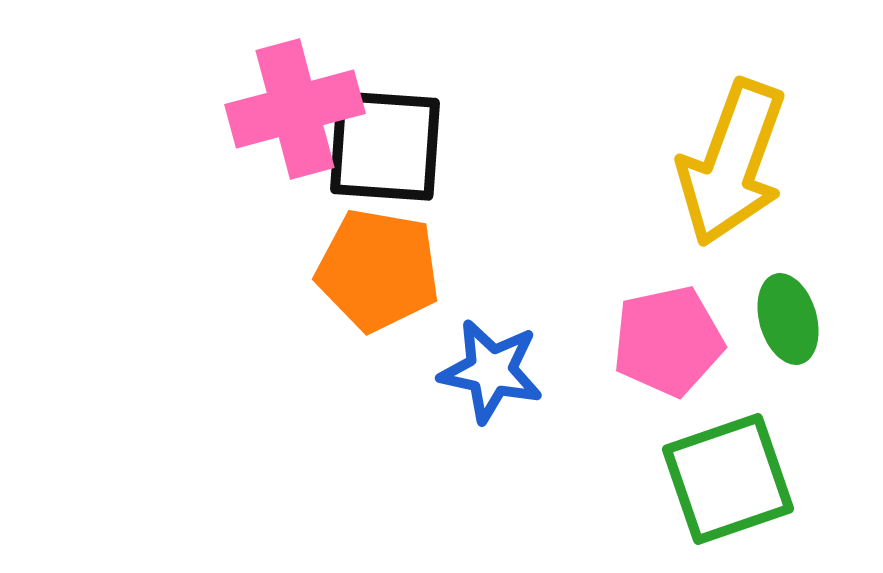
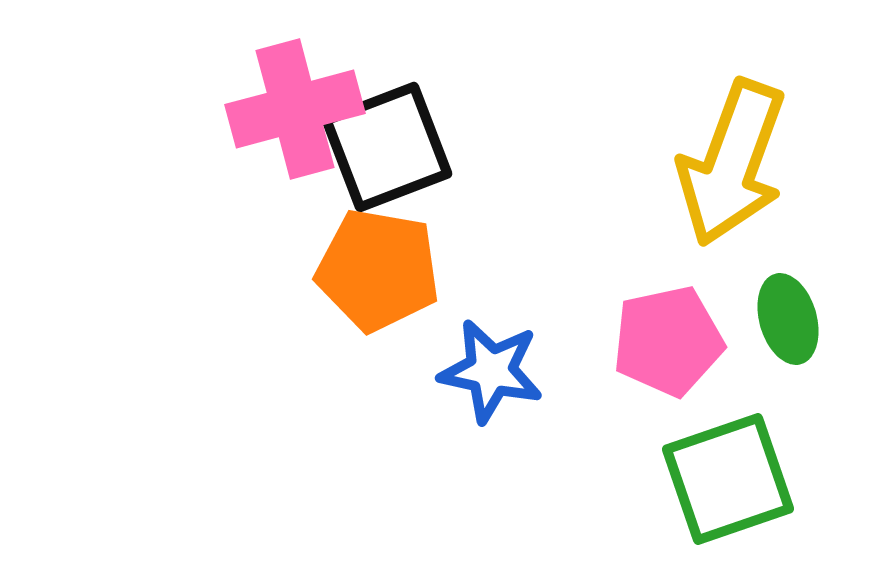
black square: moved 2 px right, 1 px down; rotated 25 degrees counterclockwise
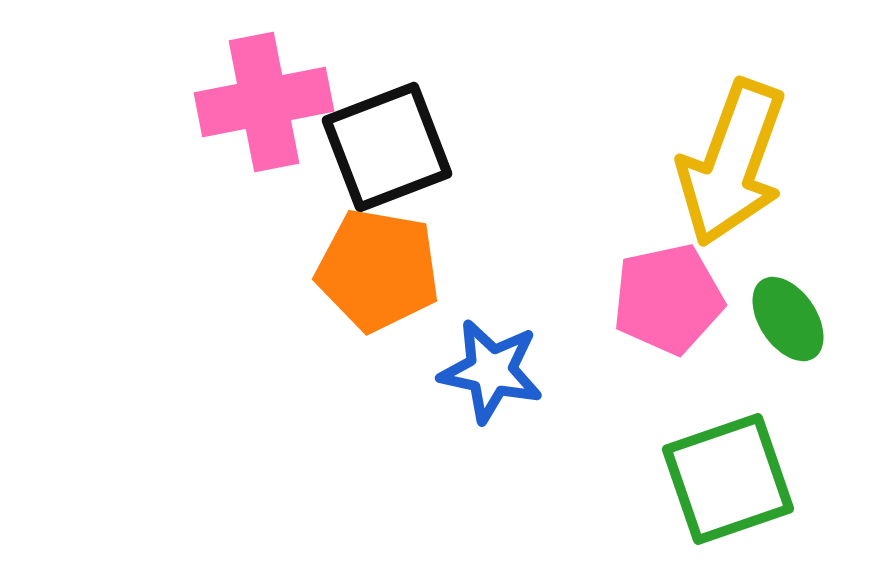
pink cross: moved 31 px left, 7 px up; rotated 4 degrees clockwise
green ellipse: rotated 18 degrees counterclockwise
pink pentagon: moved 42 px up
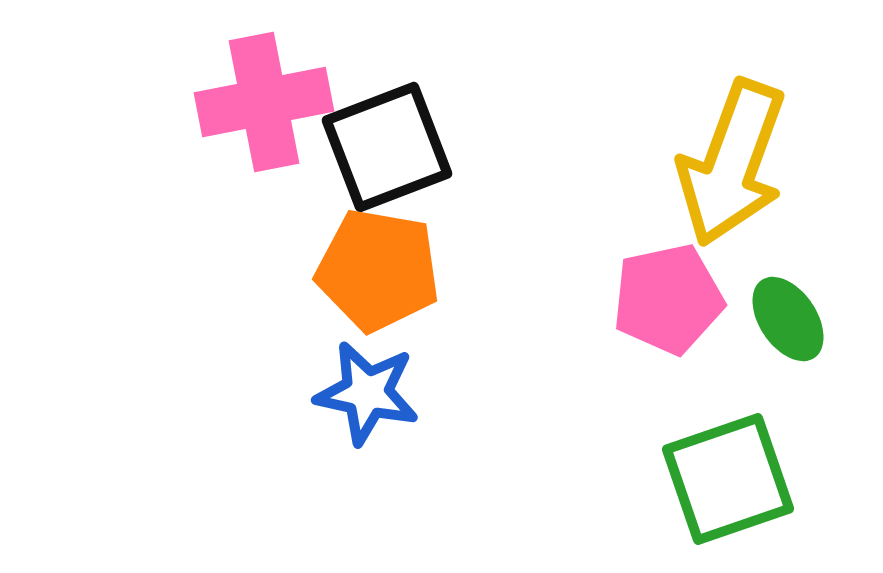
blue star: moved 124 px left, 22 px down
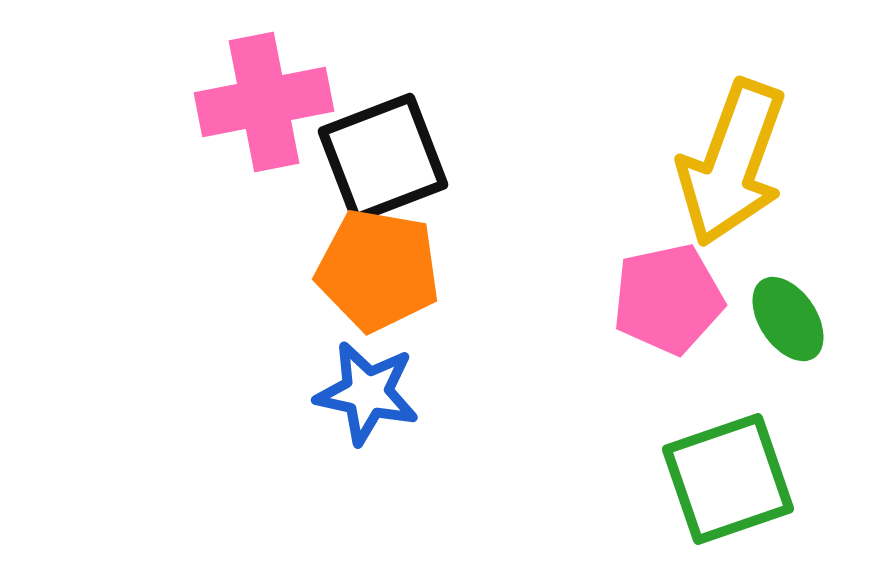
black square: moved 4 px left, 11 px down
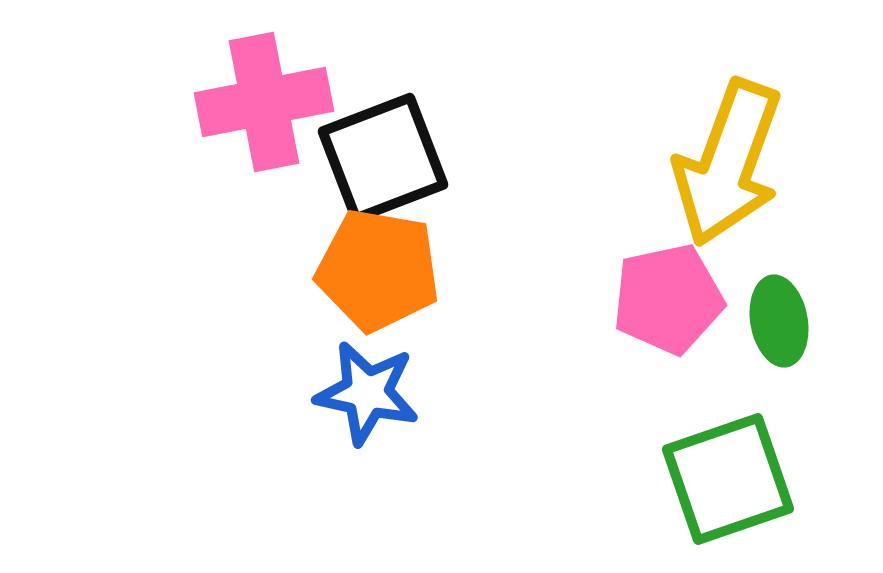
yellow arrow: moved 4 px left
green ellipse: moved 9 px left, 2 px down; rotated 24 degrees clockwise
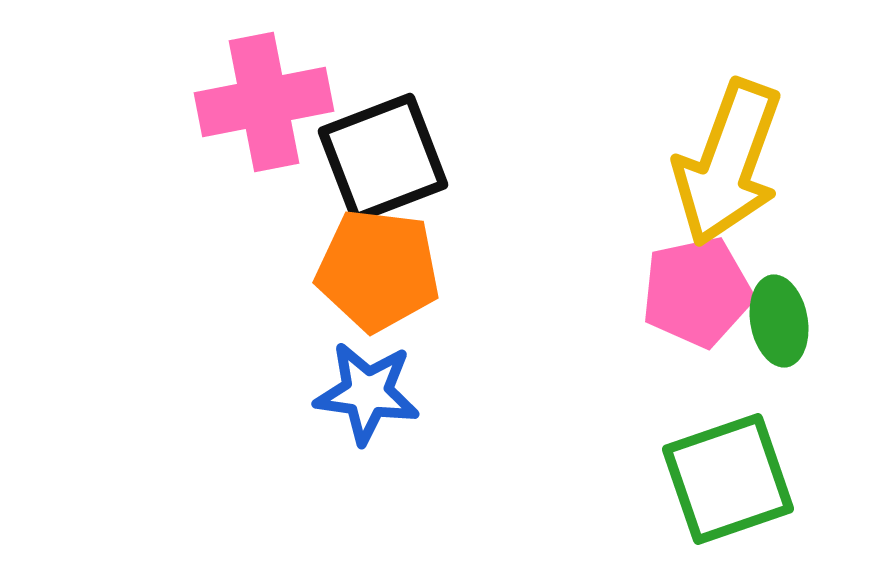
orange pentagon: rotated 3 degrees counterclockwise
pink pentagon: moved 29 px right, 7 px up
blue star: rotated 4 degrees counterclockwise
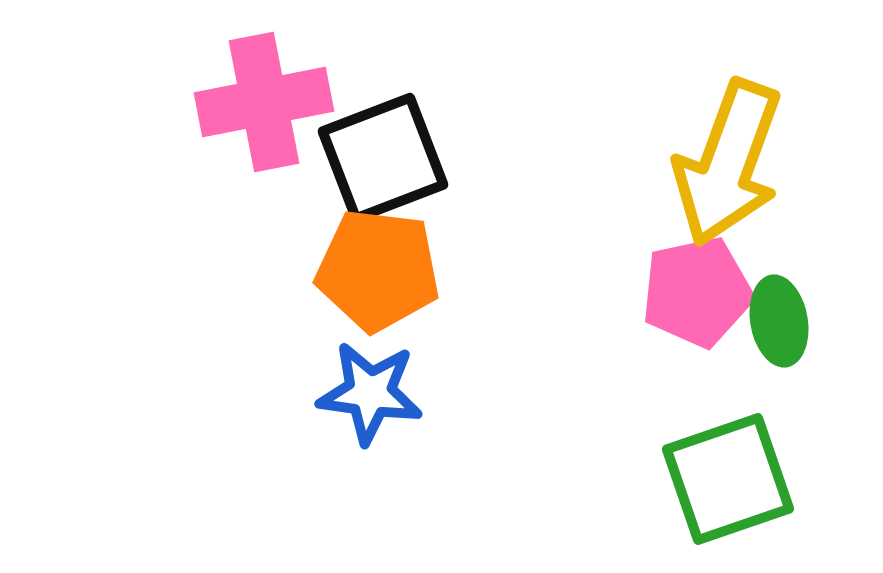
blue star: moved 3 px right
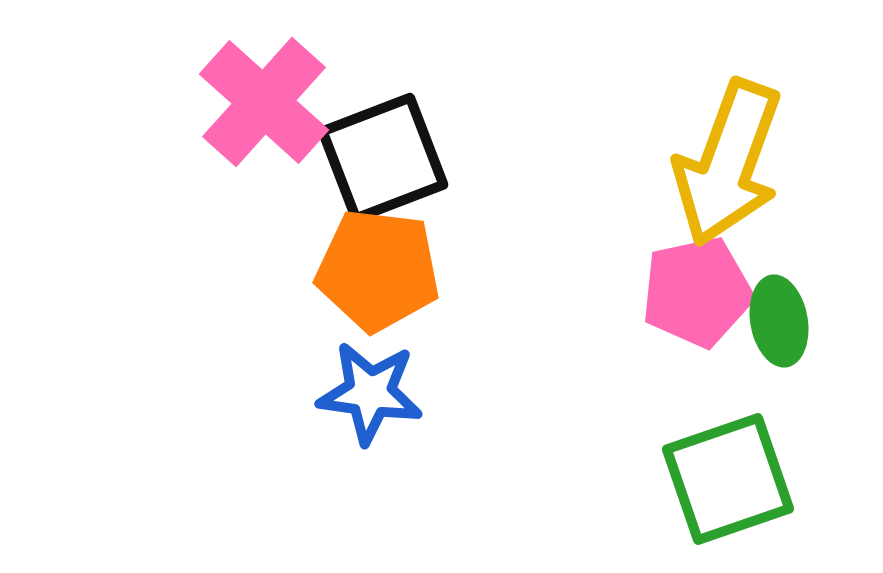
pink cross: rotated 37 degrees counterclockwise
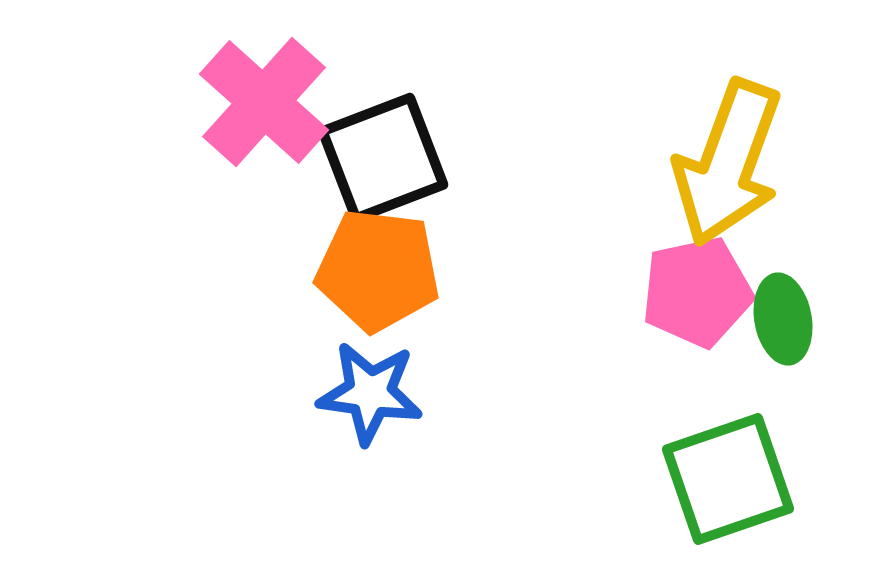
green ellipse: moved 4 px right, 2 px up
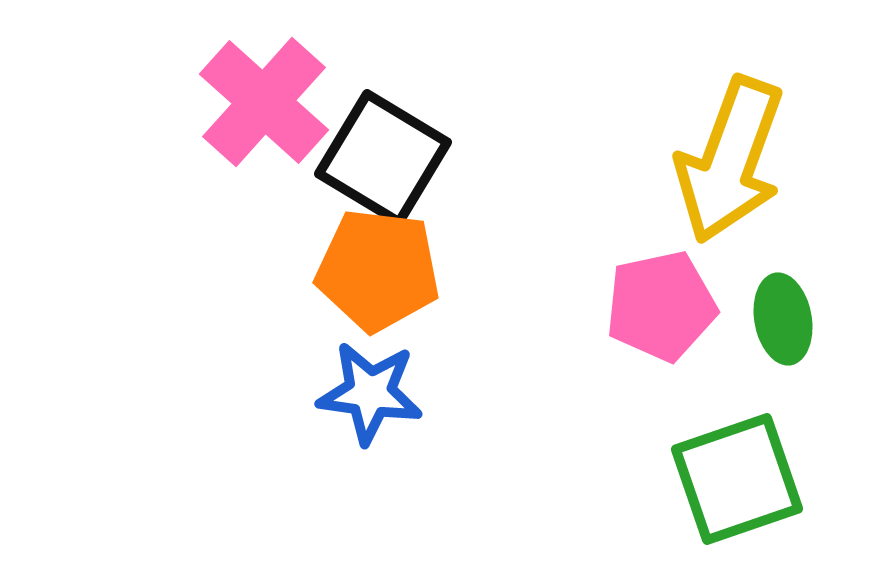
black square: rotated 38 degrees counterclockwise
yellow arrow: moved 2 px right, 3 px up
pink pentagon: moved 36 px left, 14 px down
green square: moved 9 px right
